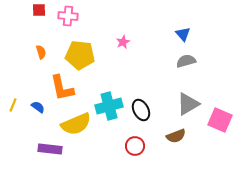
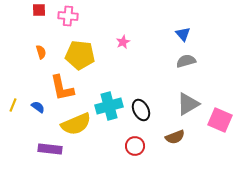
brown semicircle: moved 1 px left, 1 px down
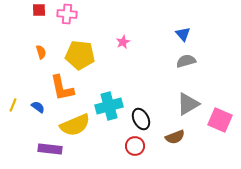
pink cross: moved 1 px left, 2 px up
black ellipse: moved 9 px down
yellow semicircle: moved 1 px left, 1 px down
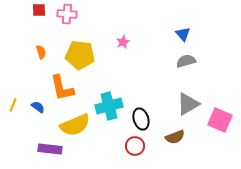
black ellipse: rotated 10 degrees clockwise
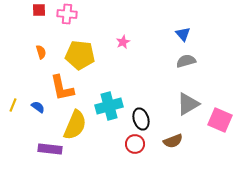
yellow semicircle: rotated 44 degrees counterclockwise
brown semicircle: moved 2 px left, 4 px down
red circle: moved 2 px up
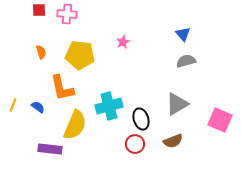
gray triangle: moved 11 px left
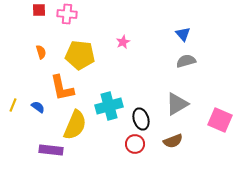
purple rectangle: moved 1 px right, 1 px down
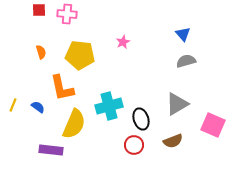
pink square: moved 7 px left, 5 px down
yellow semicircle: moved 1 px left, 1 px up
red circle: moved 1 px left, 1 px down
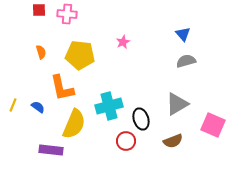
red circle: moved 8 px left, 4 px up
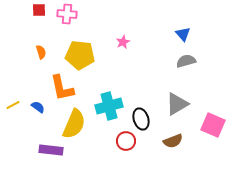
yellow line: rotated 40 degrees clockwise
